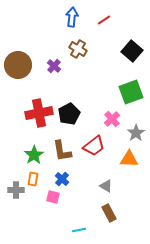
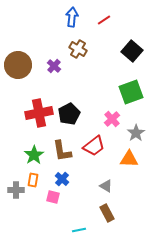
orange rectangle: moved 1 px down
brown rectangle: moved 2 px left
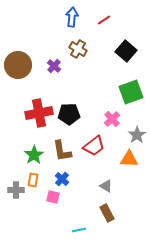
black square: moved 6 px left
black pentagon: rotated 25 degrees clockwise
gray star: moved 1 px right, 2 px down
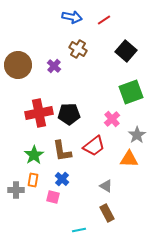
blue arrow: rotated 96 degrees clockwise
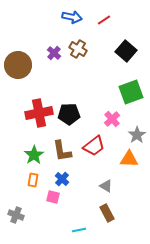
purple cross: moved 13 px up
gray cross: moved 25 px down; rotated 21 degrees clockwise
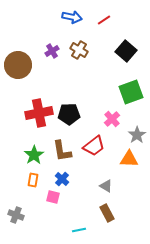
brown cross: moved 1 px right, 1 px down
purple cross: moved 2 px left, 2 px up; rotated 16 degrees clockwise
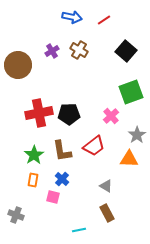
pink cross: moved 1 px left, 3 px up
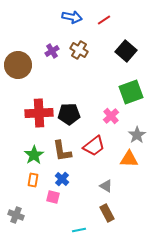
red cross: rotated 8 degrees clockwise
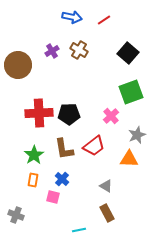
black square: moved 2 px right, 2 px down
gray star: rotated 12 degrees clockwise
brown L-shape: moved 2 px right, 2 px up
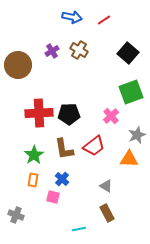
cyan line: moved 1 px up
